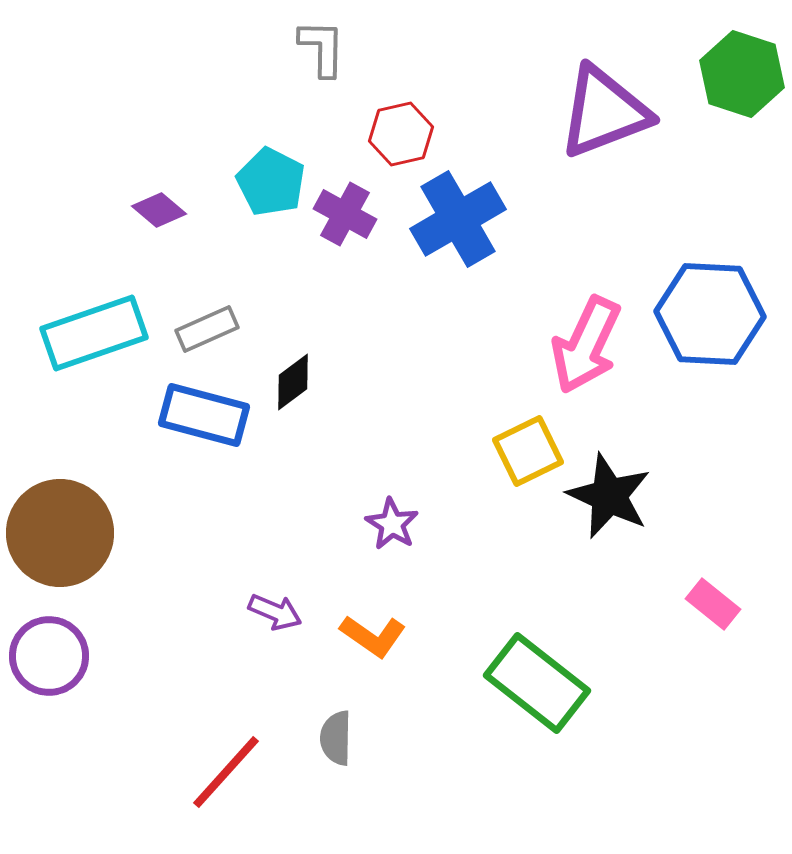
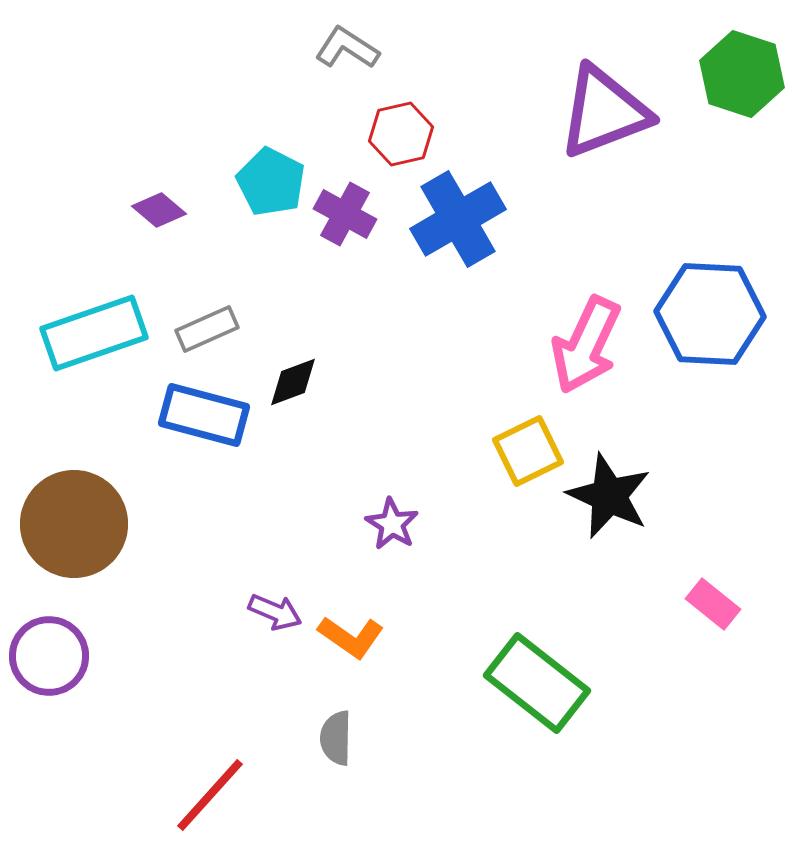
gray L-shape: moved 25 px right; rotated 58 degrees counterclockwise
black diamond: rotated 16 degrees clockwise
brown circle: moved 14 px right, 9 px up
orange L-shape: moved 22 px left, 1 px down
red line: moved 16 px left, 23 px down
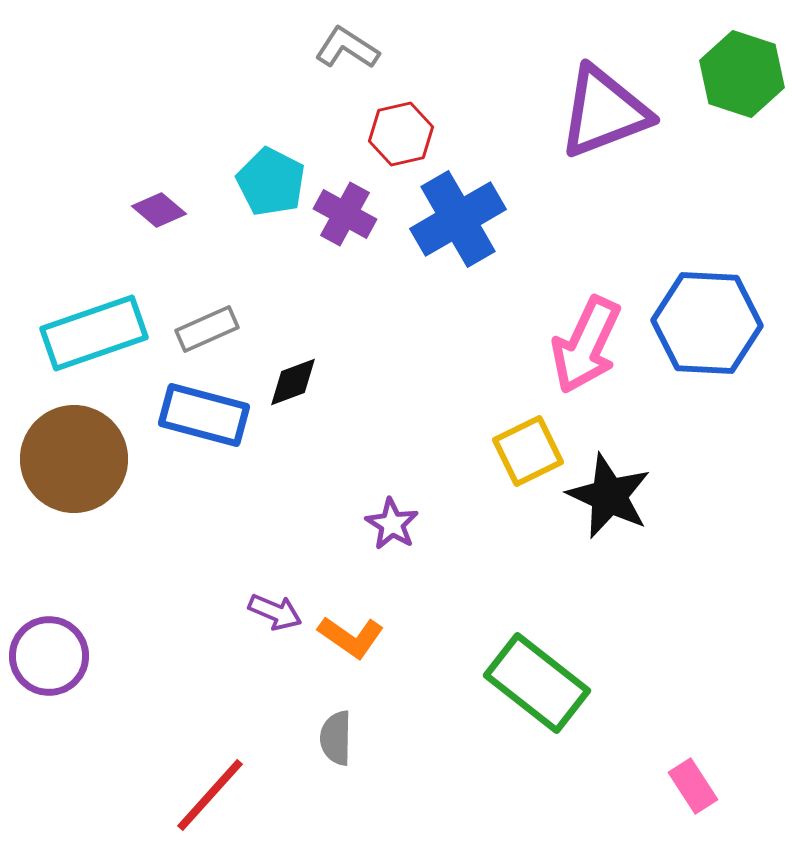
blue hexagon: moved 3 px left, 9 px down
brown circle: moved 65 px up
pink rectangle: moved 20 px left, 182 px down; rotated 18 degrees clockwise
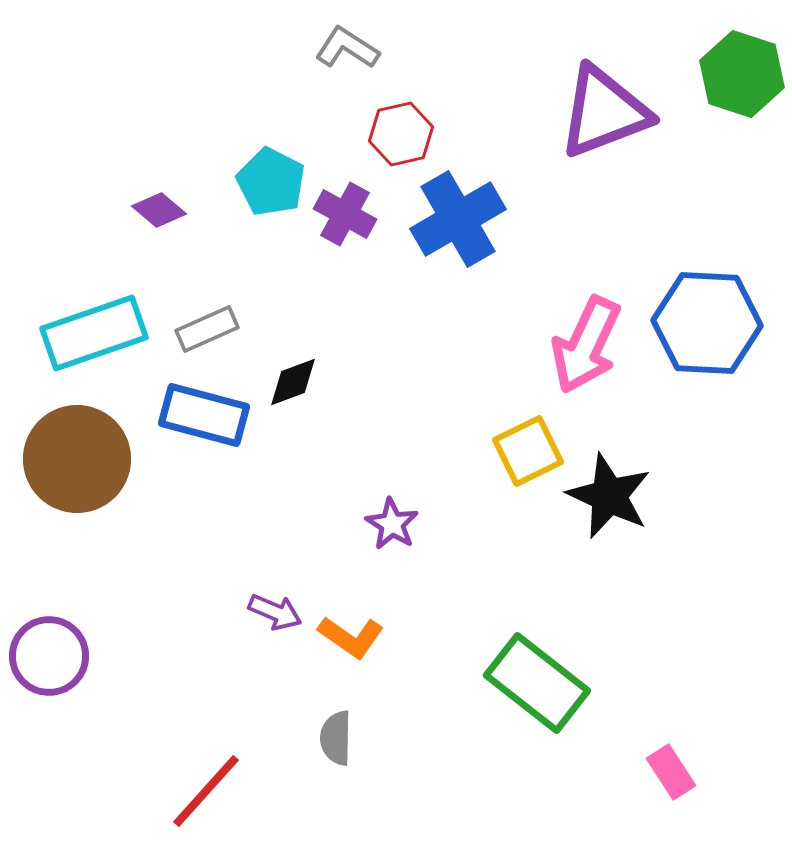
brown circle: moved 3 px right
pink rectangle: moved 22 px left, 14 px up
red line: moved 4 px left, 4 px up
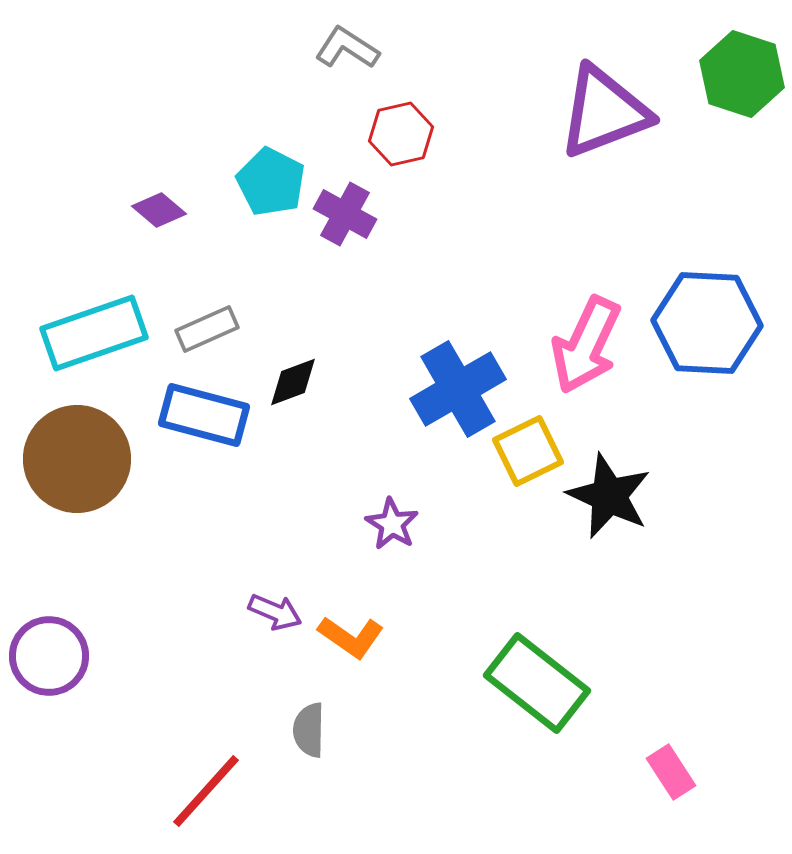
blue cross: moved 170 px down
gray semicircle: moved 27 px left, 8 px up
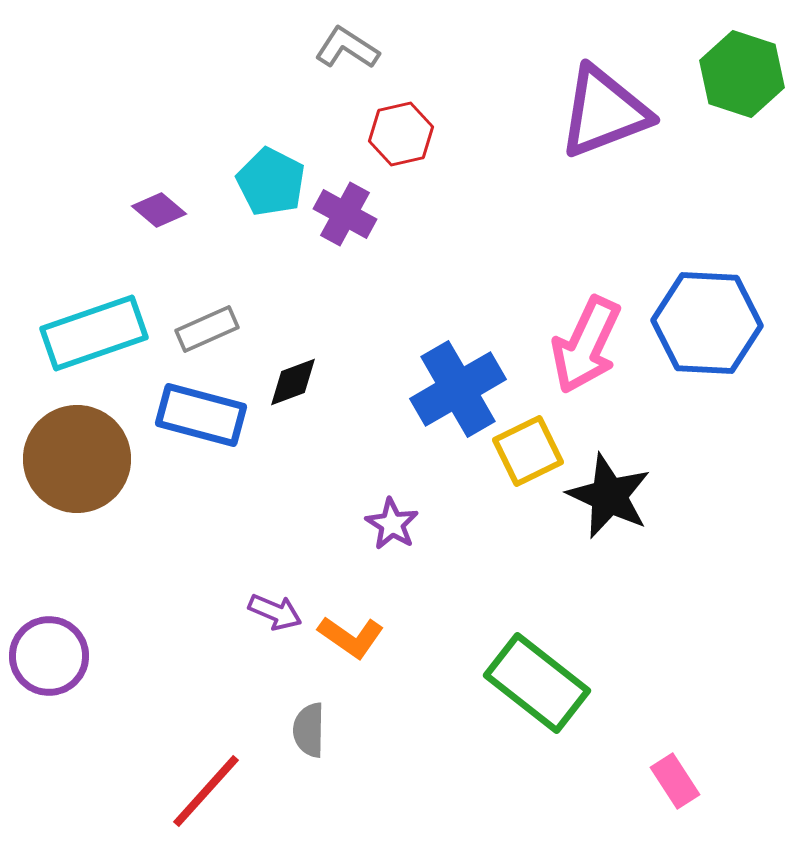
blue rectangle: moved 3 px left
pink rectangle: moved 4 px right, 9 px down
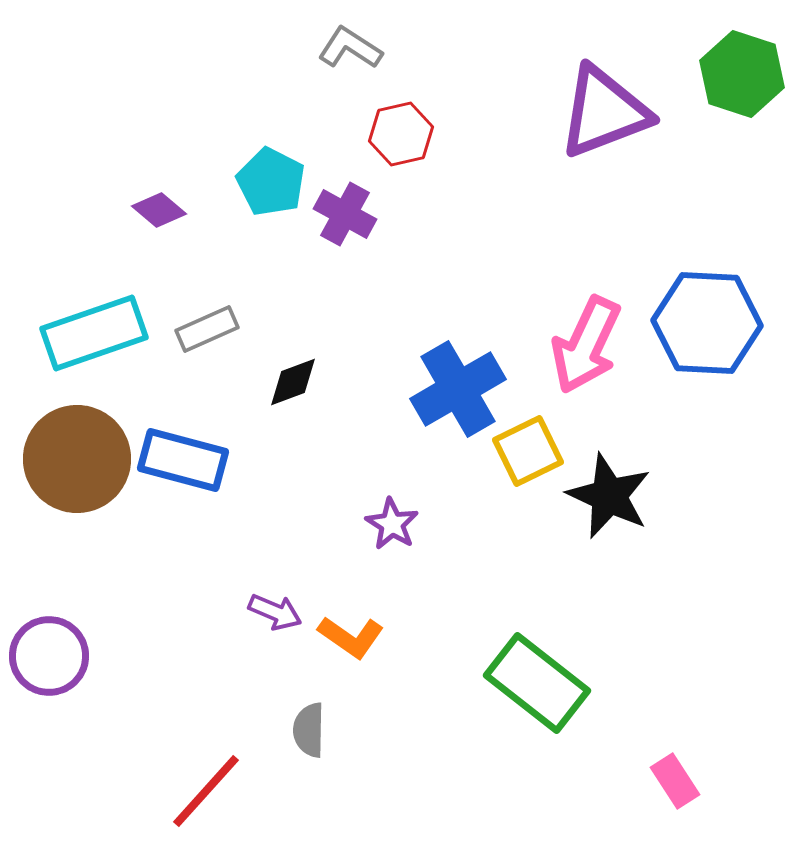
gray L-shape: moved 3 px right
blue rectangle: moved 18 px left, 45 px down
